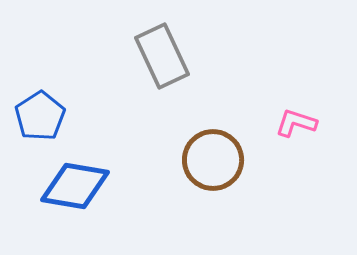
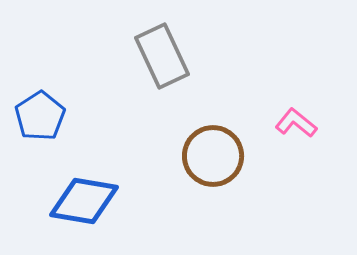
pink L-shape: rotated 21 degrees clockwise
brown circle: moved 4 px up
blue diamond: moved 9 px right, 15 px down
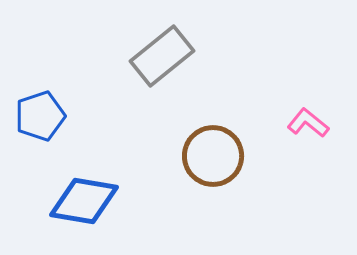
gray rectangle: rotated 76 degrees clockwise
blue pentagon: rotated 15 degrees clockwise
pink L-shape: moved 12 px right
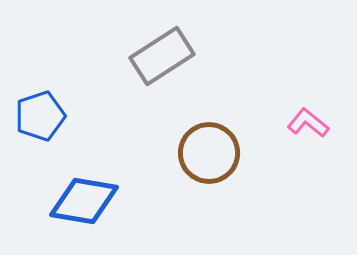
gray rectangle: rotated 6 degrees clockwise
brown circle: moved 4 px left, 3 px up
